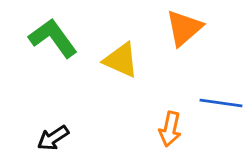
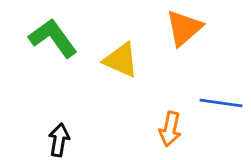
black arrow: moved 6 px right, 2 px down; rotated 132 degrees clockwise
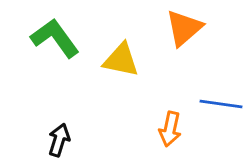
green L-shape: moved 2 px right
yellow triangle: rotated 12 degrees counterclockwise
blue line: moved 1 px down
black arrow: rotated 8 degrees clockwise
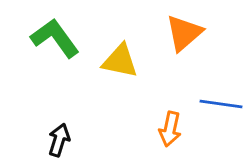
orange triangle: moved 5 px down
yellow triangle: moved 1 px left, 1 px down
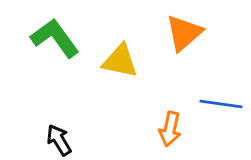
black arrow: rotated 48 degrees counterclockwise
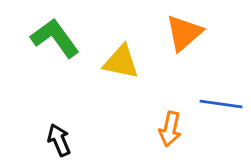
yellow triangle: moved 1 px right, 1 px down
black arrow: rotated 8 degrees clockwise
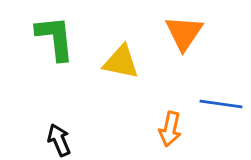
orange triangle: rotated 15 degrees counterclockwise
green L-shape: rotated 30 degrees clockwise
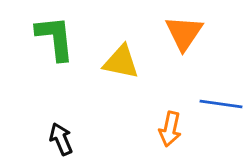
black arrow: moved 2 px right, 1 px up
